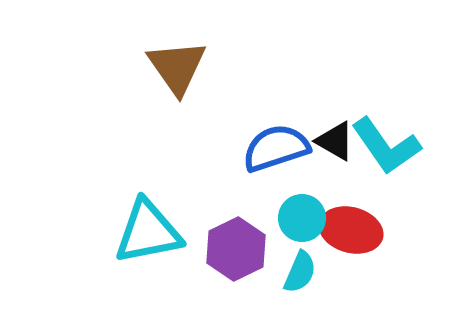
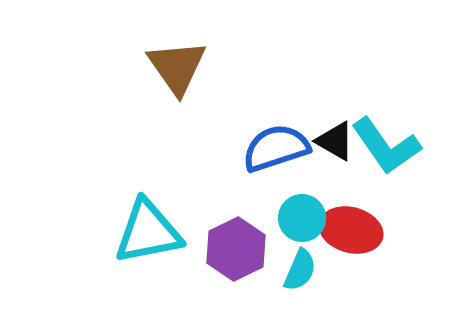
cyan semicircle: moved 2 px up
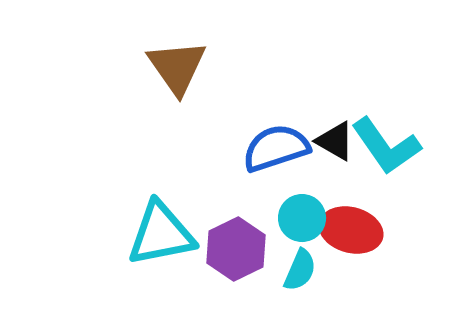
cyan triangle: moved 13 px right, 2 px down
